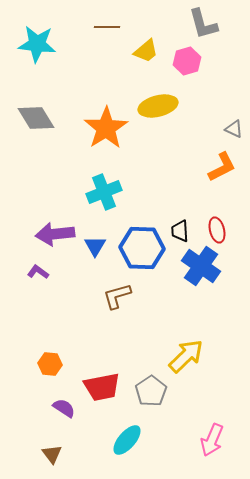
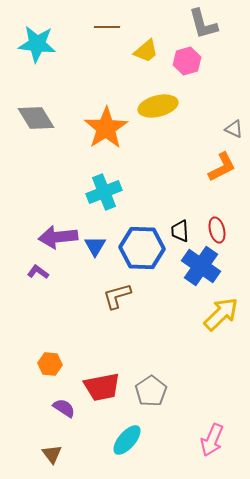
purple arrow: moved 3 px right, 3 px down
yellow arrow: moved 35 px right, 42 px up
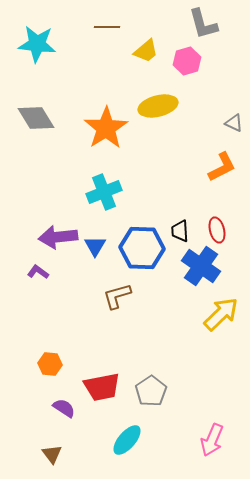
gray triangle: moved 6 px up
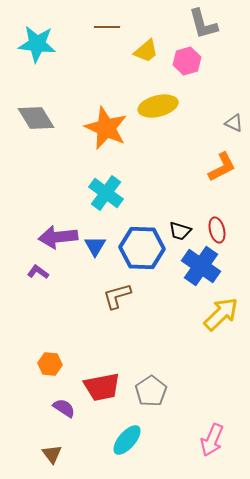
orange star: rotated 15 degrees counterclockwise
cyan cross: moved 2 px right, 1 px down; rotated 32 degrees counterclockwise
black trapezoid: rotated 70 degrees counterclockwise
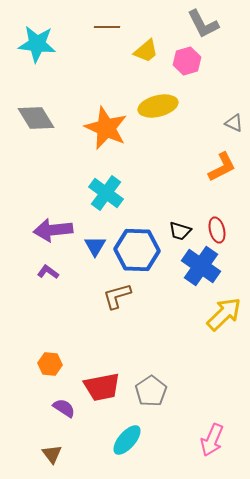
gray L-shape: rotated 12 degrees counterclockwise
purple arrow: moved 5 px left, 7 px up
blue hexagon: moved 5 px left, 2 px down
purple L-shape: moved 10 px right
yellow arrow: moved 3 px right
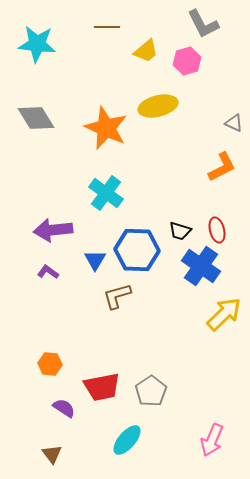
blue triangle: moved 14 px down
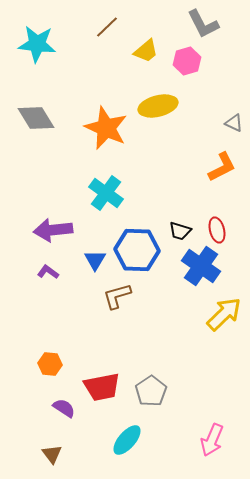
brown line: rotated 45 degrees counterclockwise
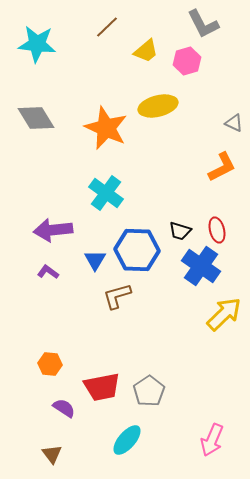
gray pentagon: moved 2 px left
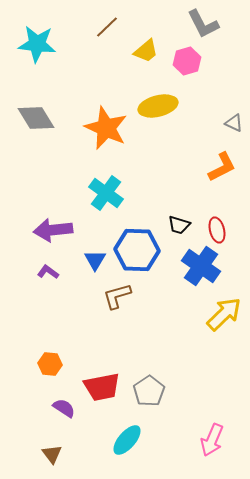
black trapezoid: moved 1 px left, 6 px up
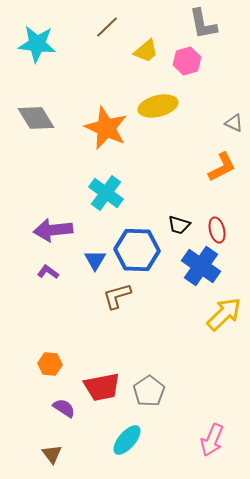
gray L-shape: rotated 16 degrees clockwise
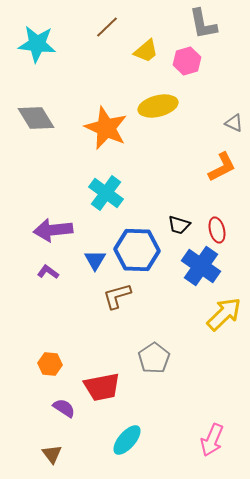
gray pentagon: moved 5 px right, 33 px up
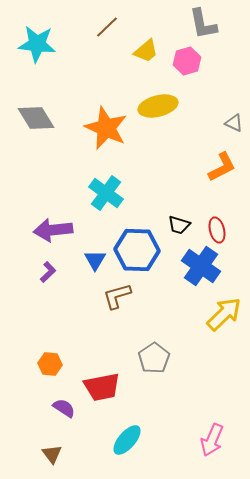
purple L-shape: rotated 100 degrees clockwise
